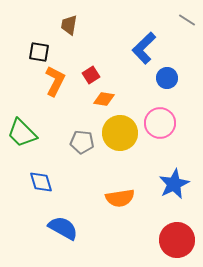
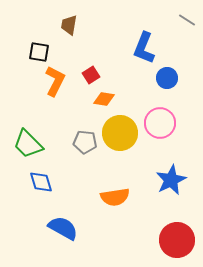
blue L-shape: rotated 24 degrees counterclockwise
green trapezoid: moved 6 px right, 11 px down
gray pentagon: moved 3 px right
blue star: moved 3 px left, 4 px up
orange semicircle: moved 5 px left, 1 px up
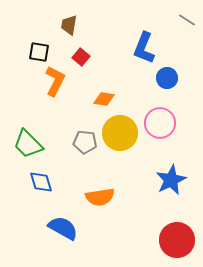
red square: moved 10 px left, 18 px up; rotated 18 degrees counterclockwise
orange semicircle: moved 15 px left
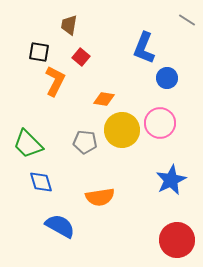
yellow circle: moved 2 px right, 3 px up
blue semicircle: moved 3 px left, 2 px up
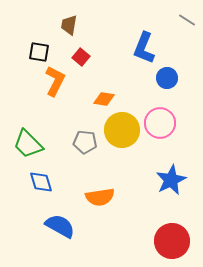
red circle: moved 5 px left, 1 px down
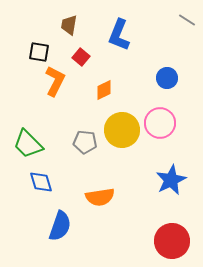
blue L-shape: moved 25 px left, 13 px up
orange diamond: moved 9 px up; rotated 35 degrees counterclockwise
blue semicircle: rotated 80 degrees clockwise
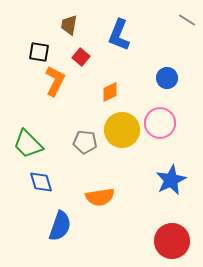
orange diamond: moved 6 px right, 2 px down
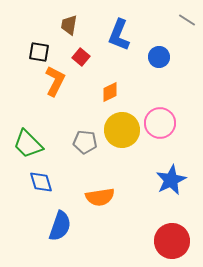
blue circle: moved 8 px left, 21 px up
